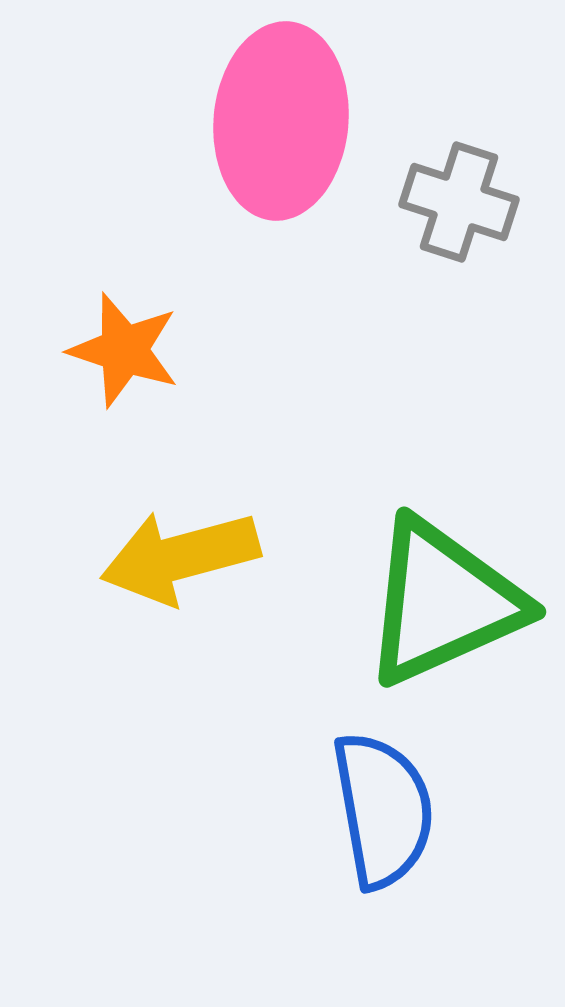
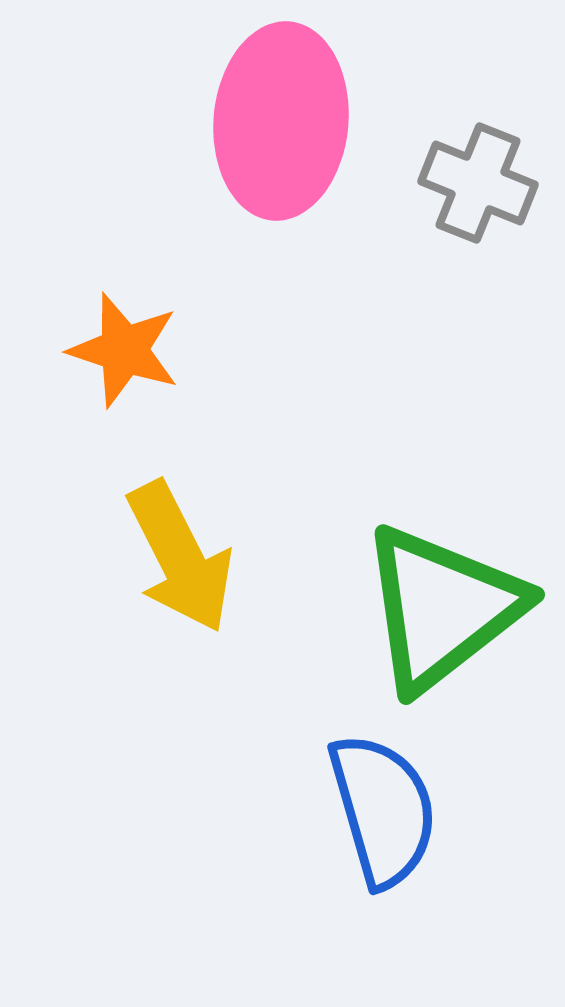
gray cross: moved 19 px right, 19 px up; rotated 4 degrees clockwise
yellow arrow: rotated 102 degrees counterclockwise
green triangle: moved 1 px left, 6 px down; rotated 14 degrees counterclockwise
blue semicircle: rotated 6 degrees counterclockwise
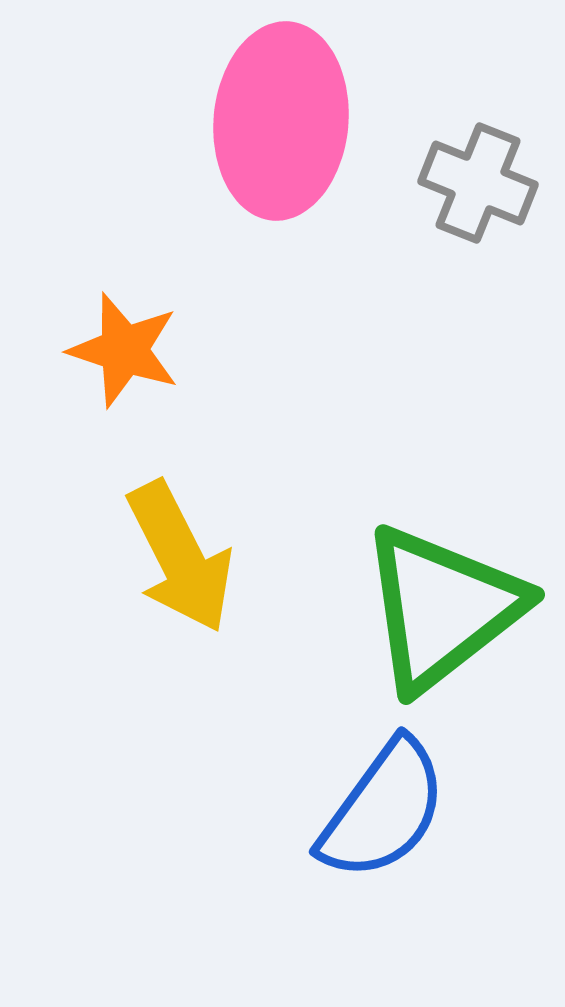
blue semicircle: rotated 52 degrees clockwise
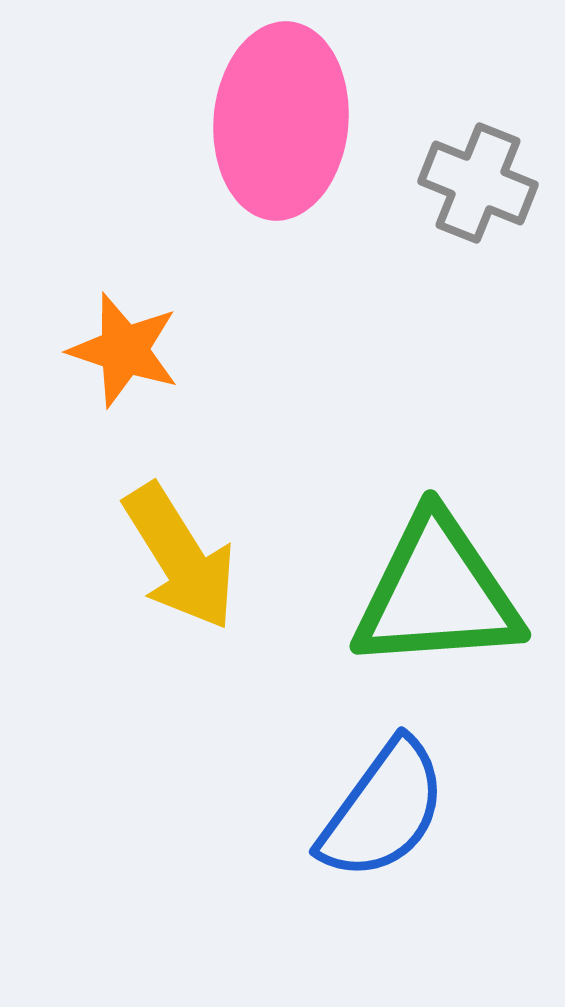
yellow arrow: rotated 5 degrees counterclockwise
green triangle: moved 5 px left, 15 px up; rotated 34 degrees clockwise
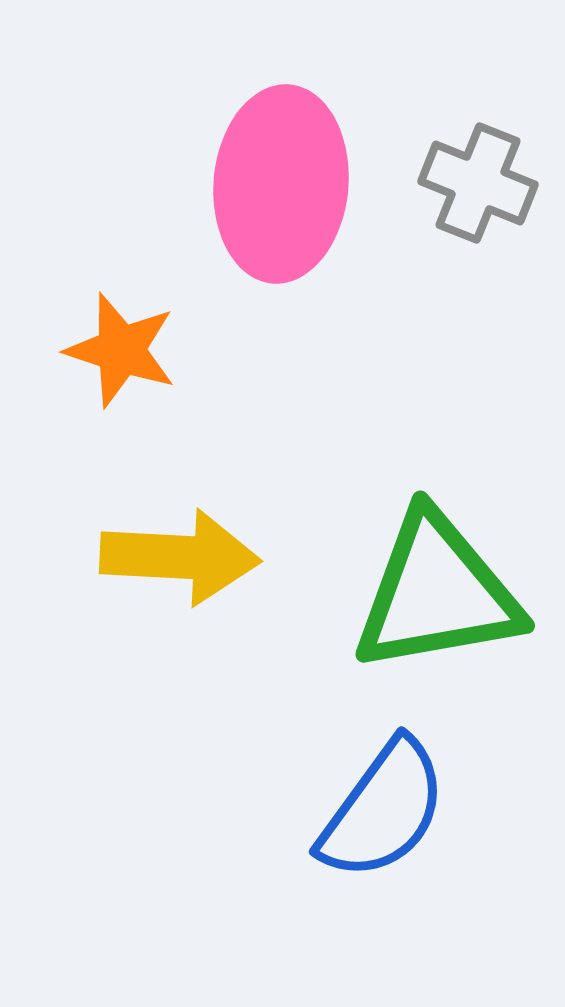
pink ellipse: moved 63 px down
orange star: moved 3 px left
yellow arrow: rotated 55 degrees counterclockwise
green triangle: rotated 6 degrees counterclockwise
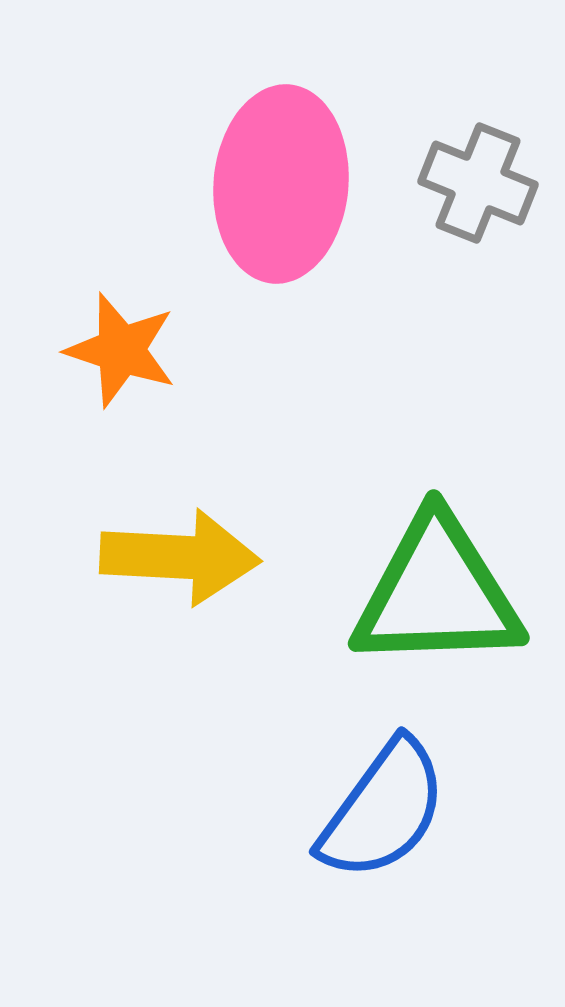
green triangle: rotated 8 degrees clockwise
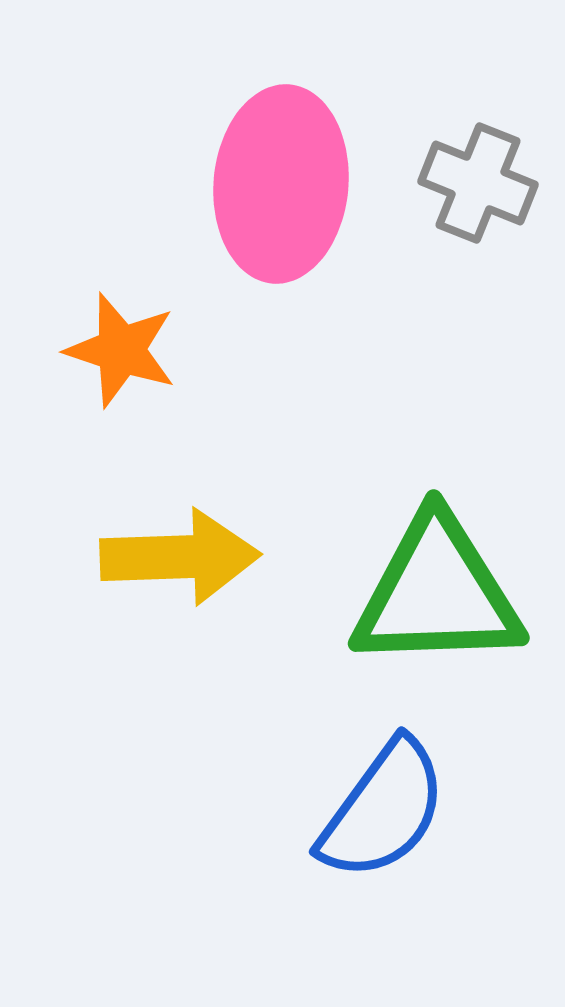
yellow arrow: rotated 5 degrees counterclockwise
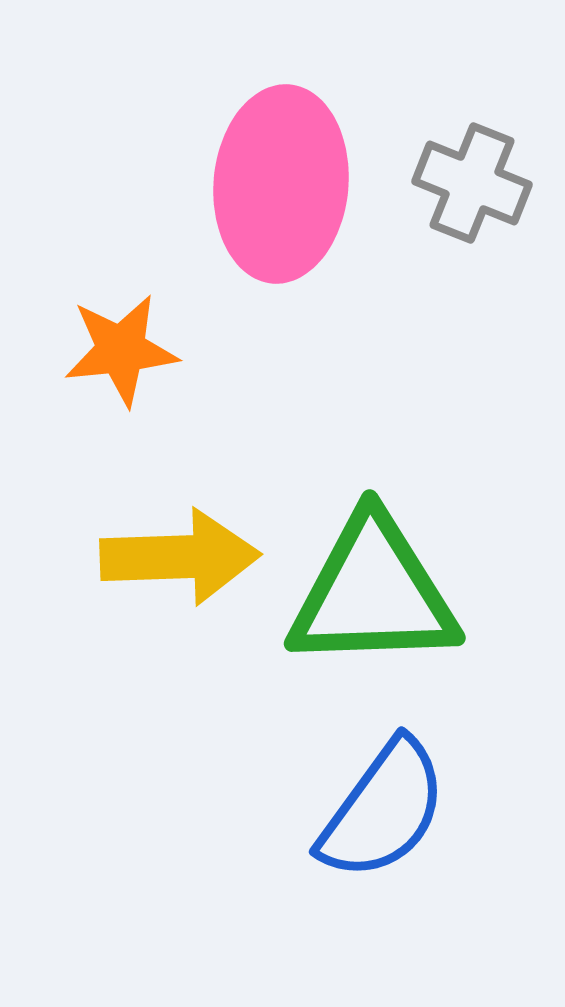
gray cross: moved 6 px left
orange star: rotated 24 degrees counterclockwise
green triangle: moved 64 px left
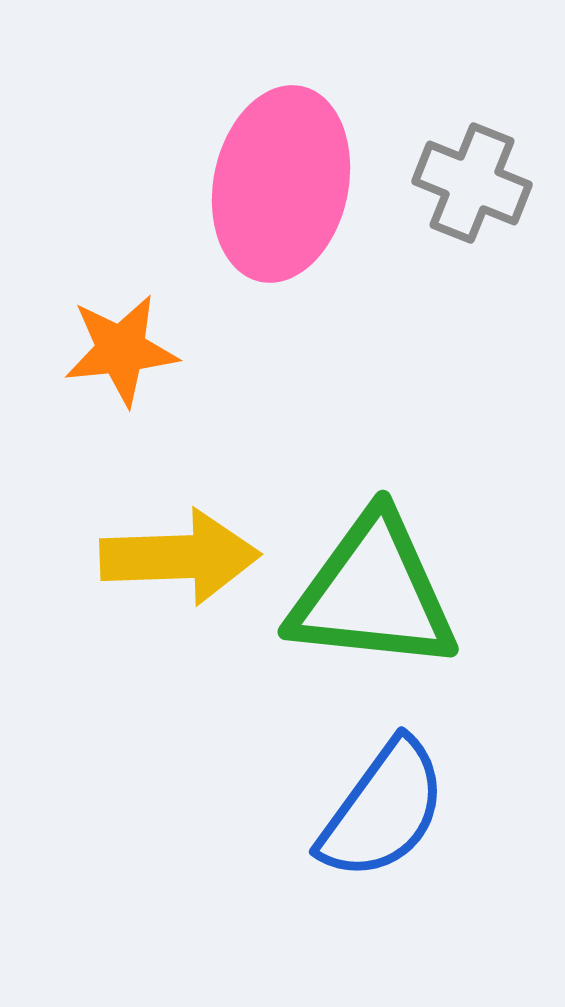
pink ellipse: rotated 7 degrees clockwise
green triangle: rotated 8 degrees clockwise
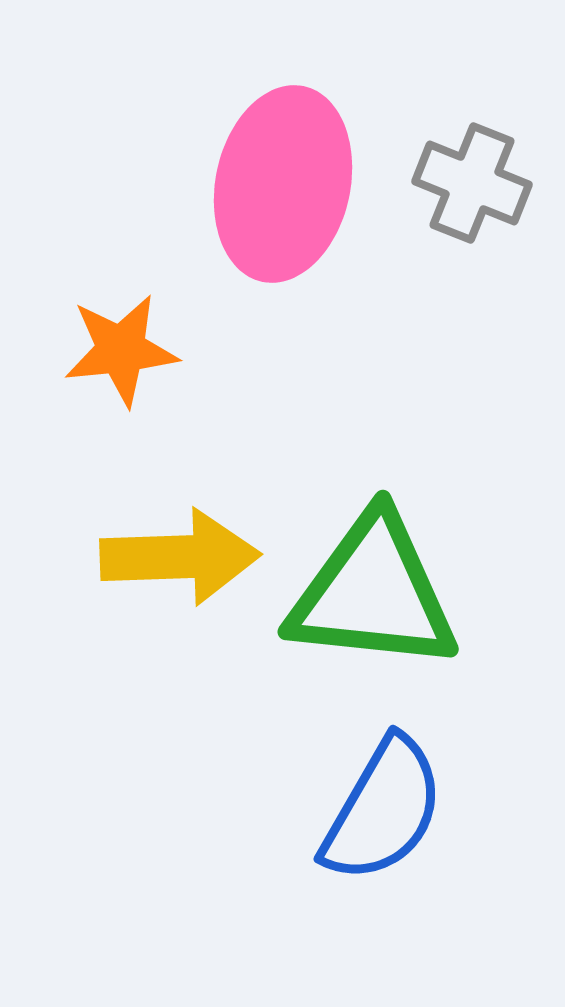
pink ellipse: moved 2 px right
blue semicircle: rotated 6 degrees counterclockwise
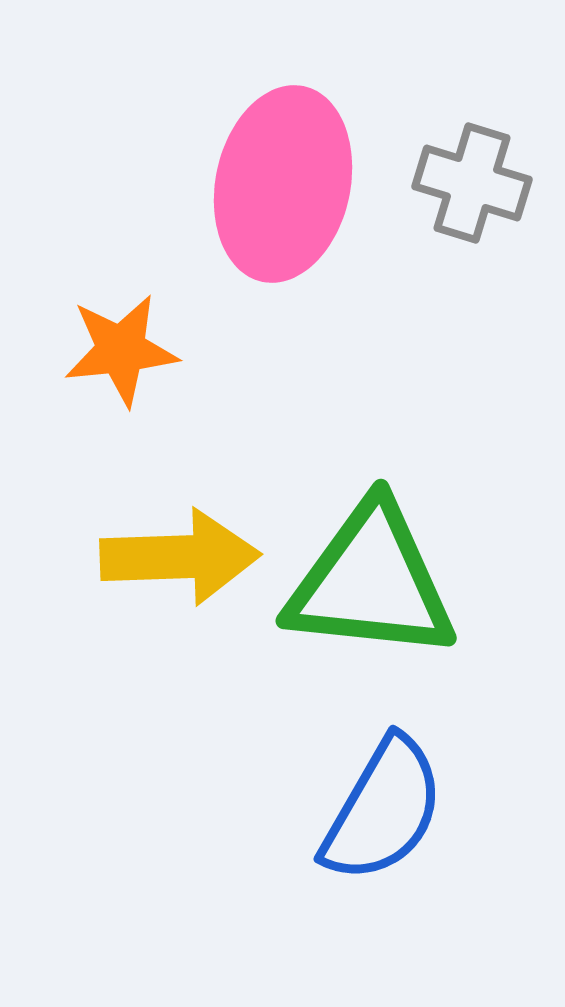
gray cross: rotated 5 degrees counterclockwise
green triangle: moved 2 px left, 11 px up
